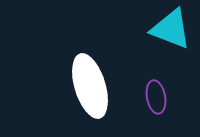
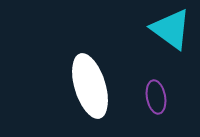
cyan triangle: rotated 15 degrees clockwise
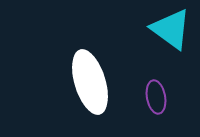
white ellipse: moved 4 px up
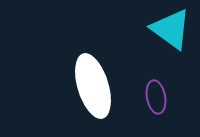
white ellipse: moved 3 px right, 4 px down
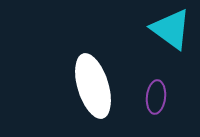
purple ellipse: rotated 16 degrees clockwise
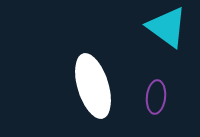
cyan triangle: moved 4 px left, 2 px up
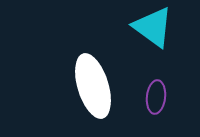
cyan triangle: moved 14 px left
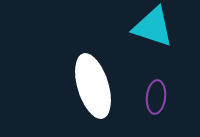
cyan triangle: rotated 18 degrees counterclockwise
